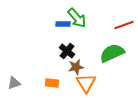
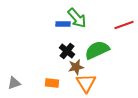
green semicircle: moved 15 px left, 3 px up
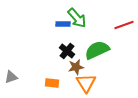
gray triangle: moved 3 px left, 6 px up
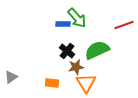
gray triangle: rotated 16 degrees counterclockwise
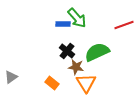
green semicircle: moved 2 px down
brown star: rotated 21 degrees clockwise
orange rectangle: rotated 32 degrees clockwise
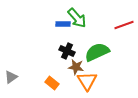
black cross: rotated 14 degrees counterclockwise
orange triangle: moved 1 px right, 2 px up
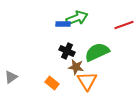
green arrow: rotated 70 degrees counterclockwise
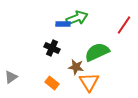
red line: rotated 36 degrees counterclockwise
black cross: moved 15 px left, 3 px up
orange triangle: moved 2 px right, 1 px down
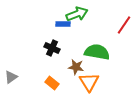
green arrow: moved 4 px up
green semicircle: rotated 35 degrees clockwise
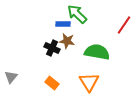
green arrow: rotated 115 degrees counterclockwise
brown star: moved 9 px left, 26 px up
gray triangle: rotated 16 degrees counterclockwise
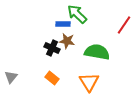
orange rectangle: moved 5 px up
